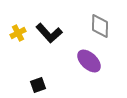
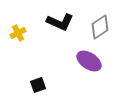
gray diamond: moved 1 px down; rotated 55 degrees clockwise
black L-shape: moved 11 px right, 11 px up; rotated 24 degrees counterclockwise
purple ellipse: rotated 10 degrees counterclockwise
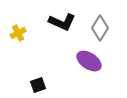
black L-shape: moved 2 px right
gray diamond: moved 1 px down; rotated 25 degrees counterclockwise
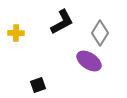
black L-shape: rotated 52 degrees counterclockwise
gray diamond: moved 5 px down
yellow cross: moved 2 px left; rotated 28 degrees clockwise
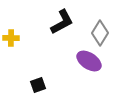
yellow cross: moved 5 px left, 5 px down
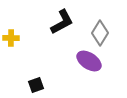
black square: moved 2 px left
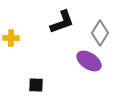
black L-shape: rotated 8 degrees clockwise
black square: rotated 21 degrees clockwise
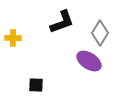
yellow cross: moved 2 px right
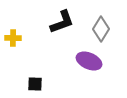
gray diamond: moved 1 px right, 4 px up
purple ellipse: rotated 10 degrees counterclockwise
black square: moved 1 px left, 1 px up
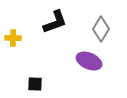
black L-shape: moved 7 px left
